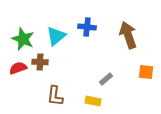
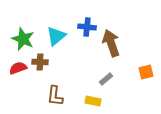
brown arrow: moved 17 px left, 8 px down
orange square: rotated 21 degrees counterclockwise
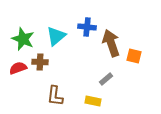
orange square: moved 12 px left, 16 px up; rotated 28 degrees clockwise
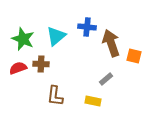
brown cross: moved 1 px right, 2 px down
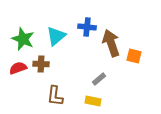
gray rectangle: moved 7 px left
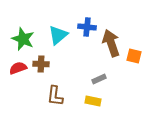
cyan triangle: moved 2 px right, 1 px up
gray rectangle: rotated 16 degrees clockwise
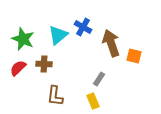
blue cross: moved 4 px left; rotated 24 degrees clockwise
brown cross: moved 3 px right
red semicircle: rotated 24 degrees counterclockwise
gray rectangle: rotated 32 degrees counterclockwise
yellow rectangle: rotated 56 degrees clockwise
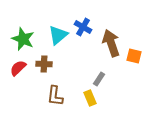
yellow rectangle: moved 3 px left, 3 px up
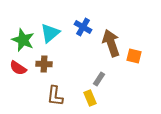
cyan triangle: moved 8 px left, 2 px up
green star: moved 1 px down
red semicircle: rotated 102 degrees counterclockwise
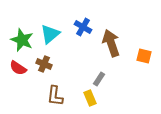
cyan triangle: moved 1 px down
green star: moved 1 px left
orange square: moved 10 px right
brown cross: rotated 21 degrees clockwise
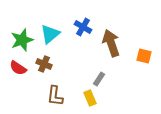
green star: rotated 30 degrees clockwise
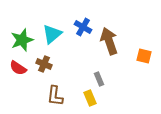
cyan triangle: moved 2 px right
brown arrow: moved 2 px left, 2 px up
gray rectangle: rotated 56 degrees counterclockwise
